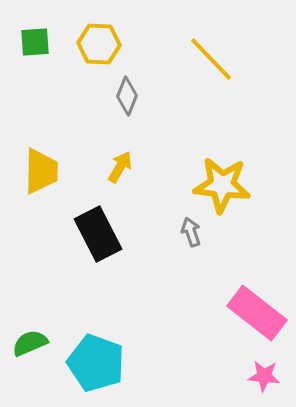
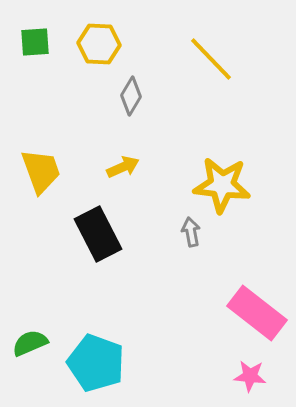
gray diamond: moved 4 px right; rotated 9 degrees clockwise
yellow arrow: moved 3 px right; rotated 36 degrees clockwise
yellow trapezoid: rotated 21 degrees counterclockwise
gray arrow: rotated 8 degrees clockwise
pink star: moved 14 px left
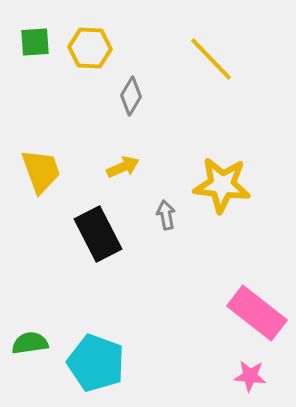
yellow hexagon: moved 9 px left, 4 px down
gray arrow: moved 25 px left, 17 px up
green semicircle: rotated 15 degrees clockwise
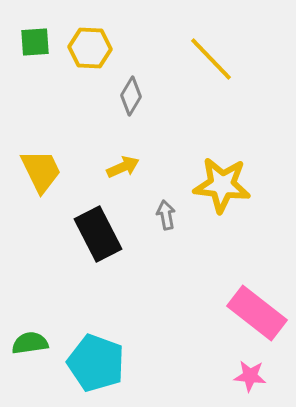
yellow trapezoid: rotated 6 degrees counterclockwise
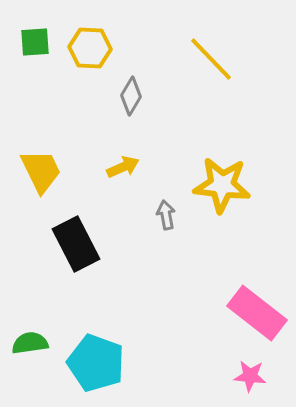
black rectangle: moved 22 px left, 10 px down
